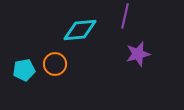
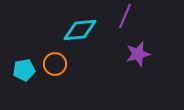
purple line: rotated 10 degrees clockwise
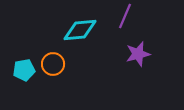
orange circle: moved 2 px left
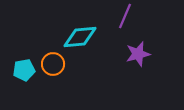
cyan diamond: moved 7 px down
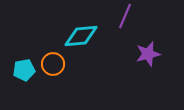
cyan diamond: moved 1 px right, 1 px up
purple star: moved 10 px right
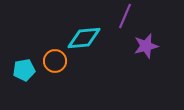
cyan diamond: moved 3 px right, 2 px down
purple star: moved 2 px left, 8 px up
orange circle: moved 2 px right, 3 px up
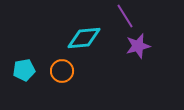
purple line: rotated 55 degrees counterclockwise
purple star: moved 8 px left
orange circle: moved 7 px right, 10 px down
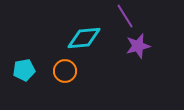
orange circle: moved 3 px right
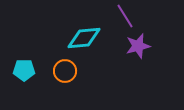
cyan pentagon: rotated 10 degrees clockwise
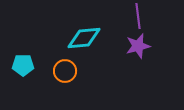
purple line: moved 13 px right; rotated 25 degrees clockwise
cyan pentagon: moved 1 px left, 5 px up
